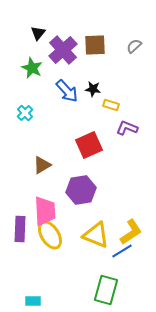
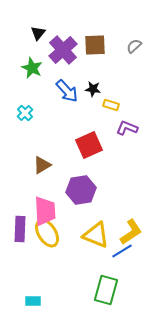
yellow ellipse: moved 3 px left, 2 px up
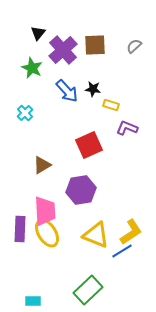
green rectangle: moved 18 px left; rotated 32 degrees clockwise
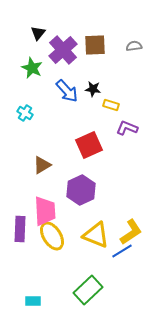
gray semicircle: rotated 35 degrees clockwise
cyan cross: rotated 14 degrees counterclockwise
purple hexagon: rotated 16 degrees counterclockwise
yellow ellipse: moved 5 px right, 3 px down
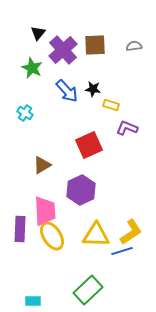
yellow triangle: rotated 20 degrees counterclockwise
blue line: rotated 15 degrees clockwise
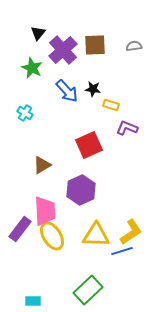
purple rectangle: rotated 35 degrees clockwise
